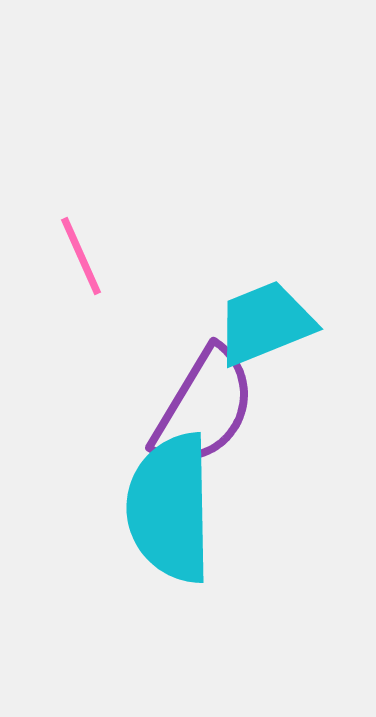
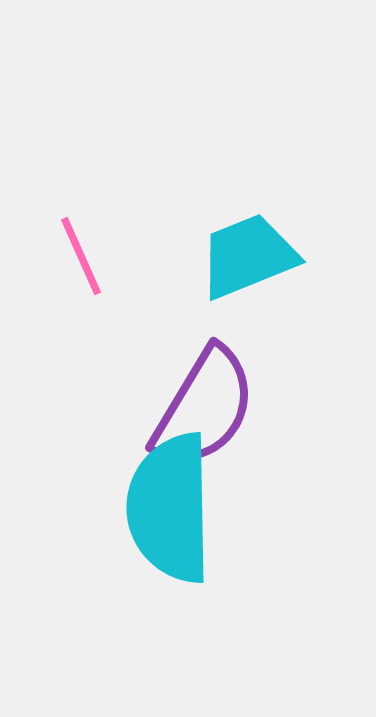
cyan trapezoid: moved 17 px left, 67 px up
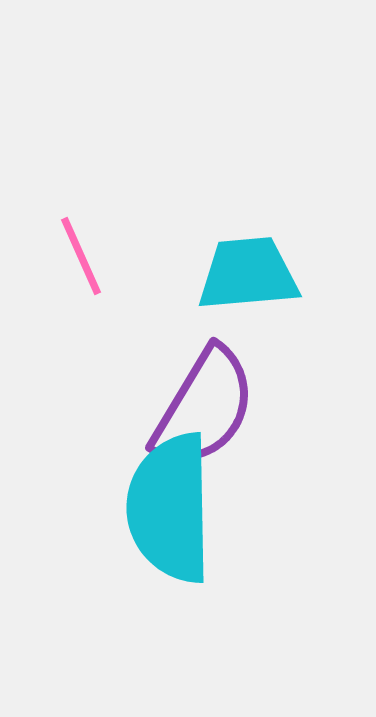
cyan trapezoid: moved 18 px down; rotated 17 degrees clockwise
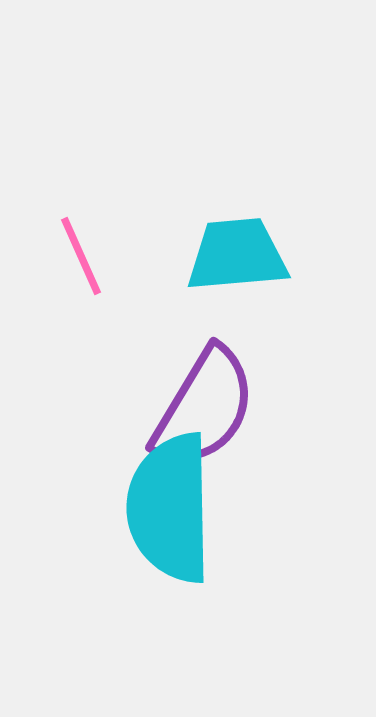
cyan trapezoid: moved 11 px left, 19 px up
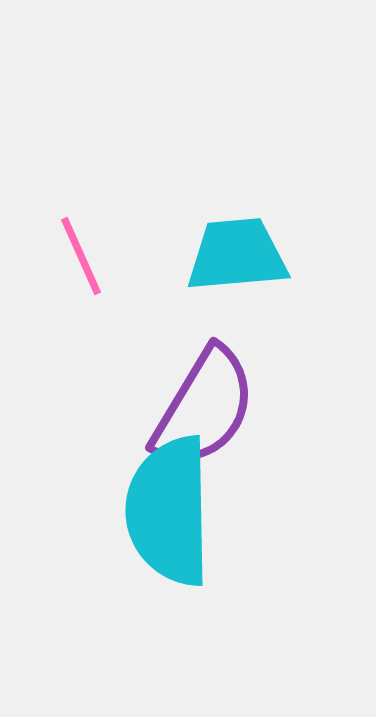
cyan semicircle: moved 1 px left, 3 px down
